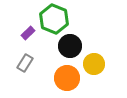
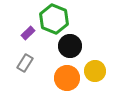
yellow circle: moved 1 px right, 7 px down
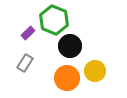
green hexagon: moved 1 px down
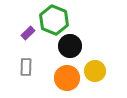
gray rectangle: moved 1 px right, 4 px down; rotated 30 degrees counterclockwise
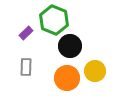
purple rectangle: moved 2 px left
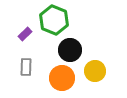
purple rectangle: moved 1 px left, 1 px down
black circle: moved 4 px down
orange circle: moved 5 px left
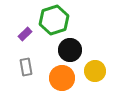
green hexagon: rotated 20 degrees clockwise
gray rectangle: rotated 12 degrees counterclockwise
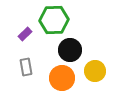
green hexagon: rotated 16 degrees clockwise
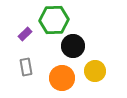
black circle: moved 3 px right, 4 px up
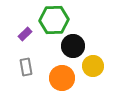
yellow circle: moved 2 px left, 5 px up
